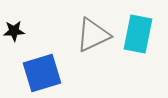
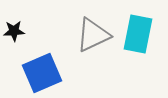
blue square: rotated 6 degrees counterclockwise
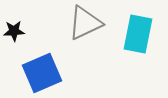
gray triangle: moved 8 px left, 12 px up
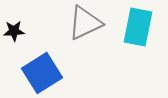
cyan rectangle: moved 7 px up
blue square: rotated 9 degrees counterclockwise
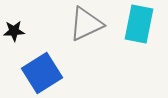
gray triangle: moved 1 px right, 1 px down
cyan rectangle: moved 1 px right, 3 px up
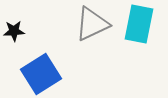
gray triangle: moved 6 px right
blue square: moved 1 px left, 1 px down
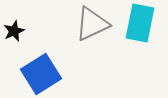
cyan rectangle: moved 1 px right, 1 px up
black star: rotated 20 degrees counterclockwise
